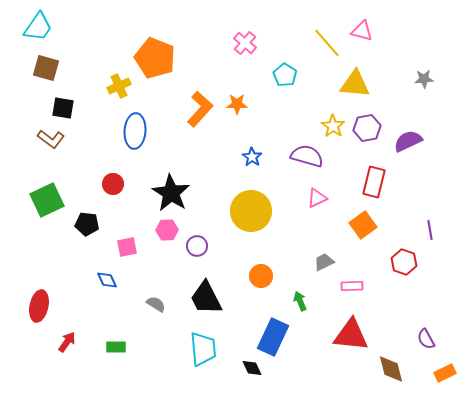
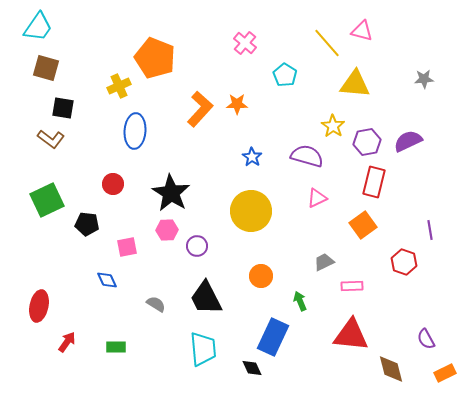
purple hexagon at (367, 128): moved 14 px down
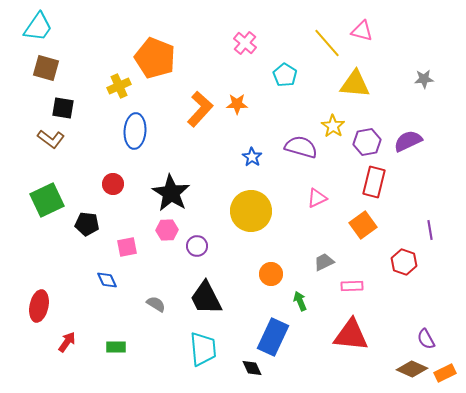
purple semicircle at (307, 156): moved 6 px left, 9 px up
orange circle at (261, 276): moved 10 px right, 2 px up
brown diamond at (391, 369): moved 21 px right; rotated 52 degrees counterclockwise
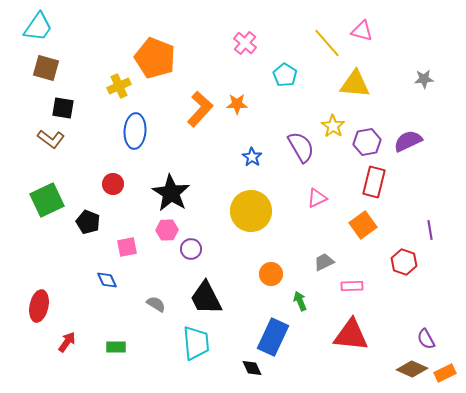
purple semicircle at (301, 147): rotated 44 degrees clockwise
black pentagon at (87, 224): moved 1 px right, 2 px up; rotated 15 degrees clockwise
purple circle at (197, 246): moved 6 px left, 3 px down
cyan trapezoid at (203, 349): moved 7 px left, 6 px up
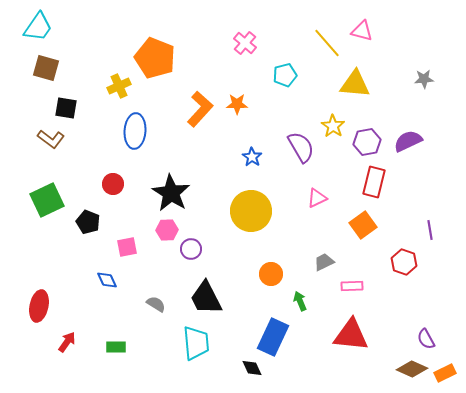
cyan pentagon at (285, 75): rotated 25 degrees clockwise
black square at (63, 108): moved 3 px right
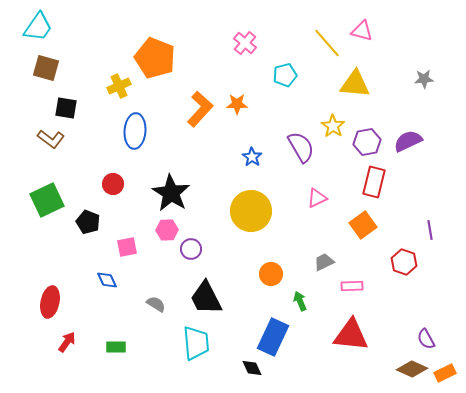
red ellipse at (39, 306): moved 11 px right, 4 px up
